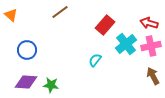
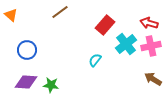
brown arrow: moved 3 px down; rotated 30 degrees counterclockwise
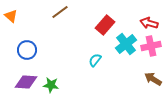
orange triangle: moved 1 px down
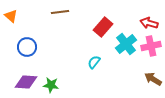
brown line: rotated 30 degrees clockwise
red rectangle: moved 2 px left, 2 px down
blue circle: moved 3 px up
cyan semicircle: moved 1 px left, 2 px down
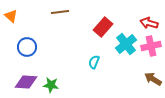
cyan semicircle: rotated 16 degrees counterclockwise
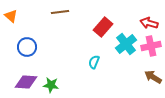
brown arrow: moved 2 px up
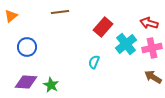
orange triangle: rotated 40 degrees clockwise
pink cross: moved 1 px right, 2 px down
green star: rotated 21 degrees clockwise
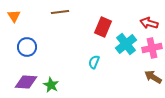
orange triangle: moved 3 px right; rotated 24 degrees counterclockwise
red rectangle: rotated 18 degrees counterclockwise
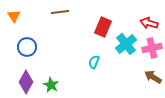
purple diamond: rotated 65 degrees counterclockwise
